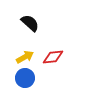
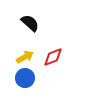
red diamond: rotated 15 degrees counterclockwise
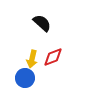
black semicircle: moved 12 px right
yellow arrow: moved 7 px right, 2 px down; rotated 132 degrees clockwise
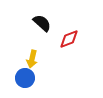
red diamond: moved 16 px right, 18 px up
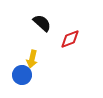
red diamond: moved 1 px right
blue circle: moved 3 px left, 3 px up
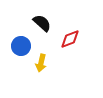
yellow arrow: moved 9 px right, 4 px down
blue circle: moved 1 px left, 29 px up
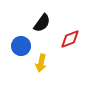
black semicircle: rotated 84 degrees clockwise
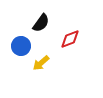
black semicircle: moved 1 px left
yellow arrow: rotated 36 degrees clockwise
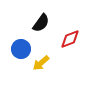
blue circle: moved 3 px down
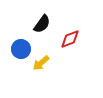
black semicircle: moved 1 px right, 1 px down
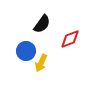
blue circle: moved 5 px right, 2 px down
yellow arrow: rotated 24 degrees counterclockwise
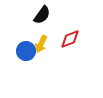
black semicircle: moved 9 px up
yellow arrow: moved 19 px up
